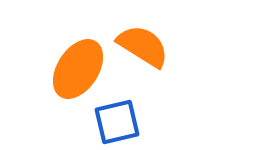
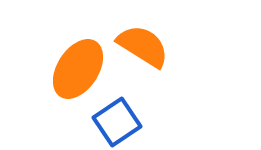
blue square: rotated 21 degrees counterclockwise
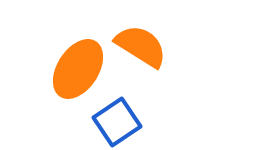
orange semicircle: moved 2 px left
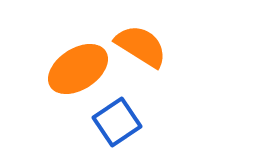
orange ellipse: rotated 24 degrees clockwise
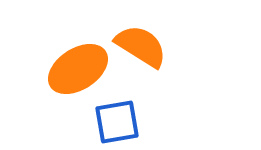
blue square: rotated 24 degrees clockwise
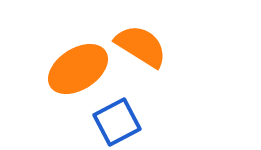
blue square: rotated 18 degrees counterclockwise
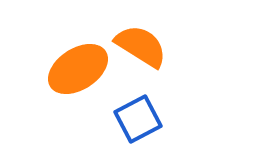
blue square: moved 21 px right, 3 px up
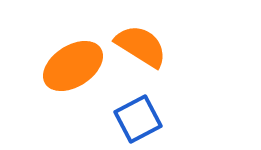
orange ellipse: moved 5 px left, 3 px up
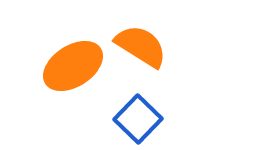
blue square: rotated 18 degrees counterclockwise
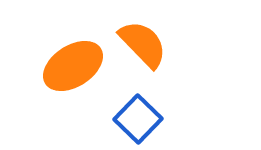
orange semicircle: moved 2 px right, 2 px up; rotated 14 degrees clockwise
